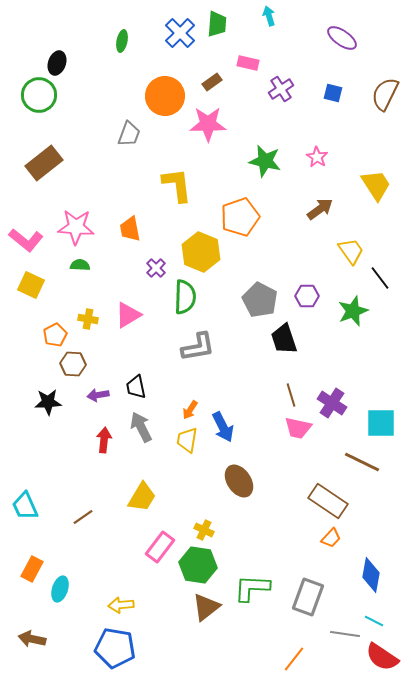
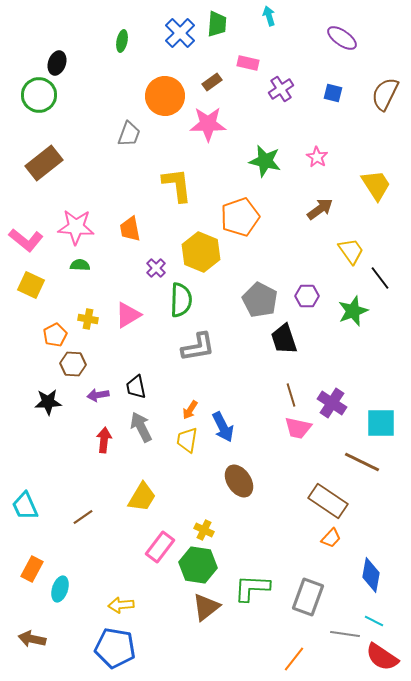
green semicircle at (185, 297): moved 4 px left, 3 px down
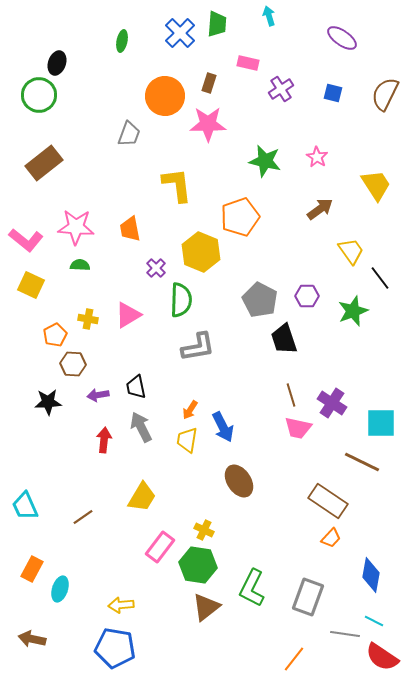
brown rectangle at (212, 82): moved 3 px left, 1 px down; rotated 36 degrees counterclockwise
green L-shape at (252, 588): rotated 66 degrees counterclockwise
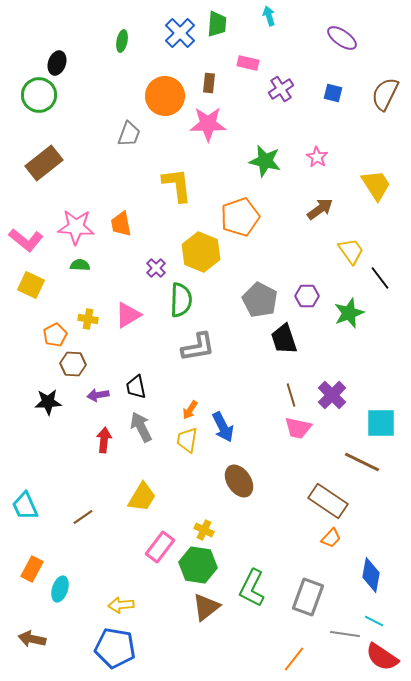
brown rectangle at (209, 83): rotated 12 degrees counterclockwise
orange trapezoid at (130, 229): moved 9 px left, 5 px up
green star at (353, 311): moved 4 px left, 2 px down
purple cross at (332, 403): moved 8 px up; rotated 12 degrees clockwise
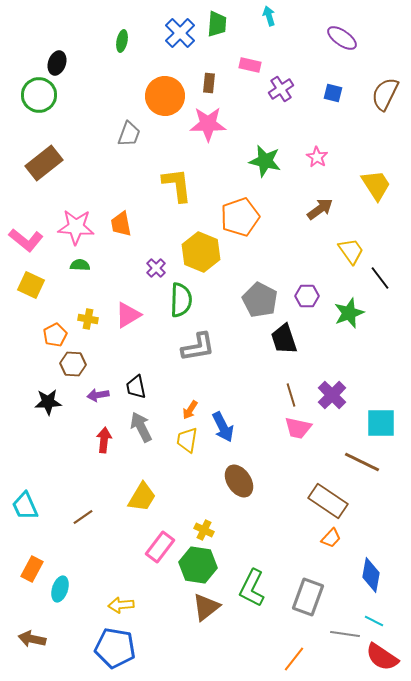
pink rectangle at (248, 63): moved 2 px right, 2 px down
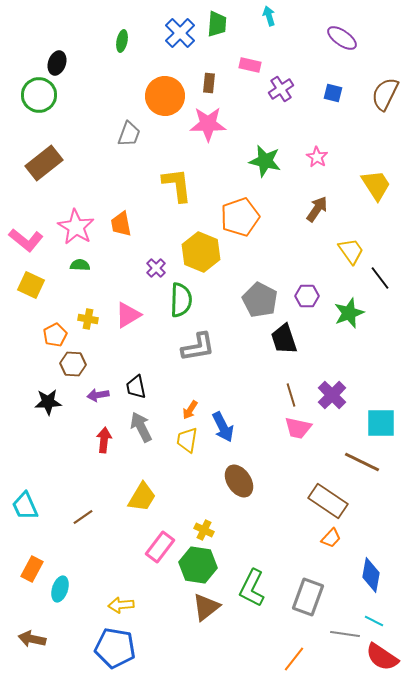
brown arrow at (320, 209): moved 3 px left; rotated 20 degrees counterclockwise
pink star at (76, 227): rotated 27 degrees clockwise
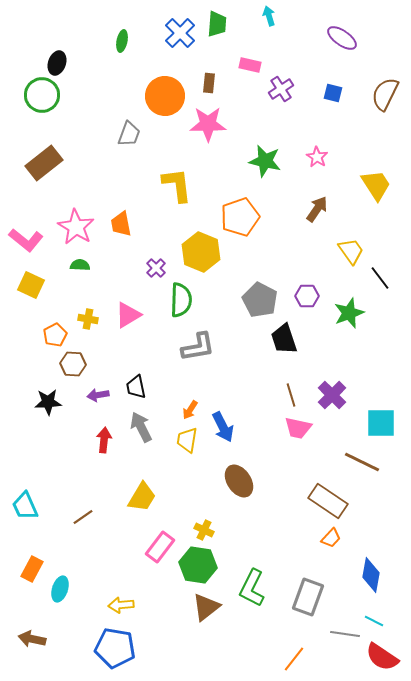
green circle at (39, 95): moved 3 px right
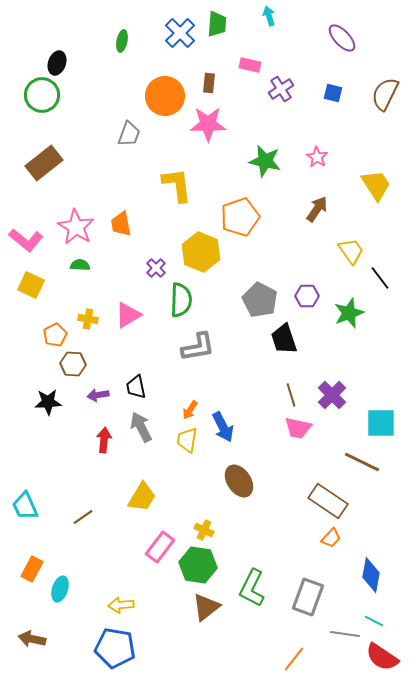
purple ellipse at (342, 38): rotated 12 degrees clockwise
